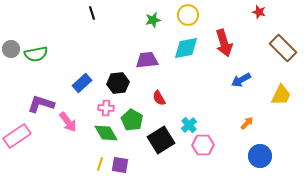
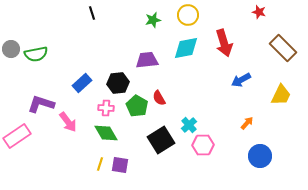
green pentagon: moved 5 px right, 14 px up
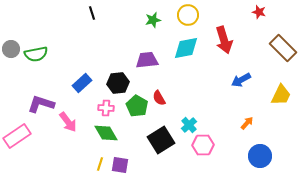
red arrow: moved 3 px up
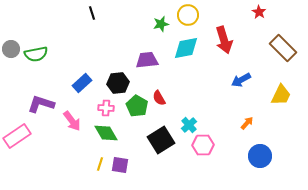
red star: rotated 16 degrees clockwise
green star: moved 8 px right, 4 px down
pink arrow: moved 4 px right, 1 px up
